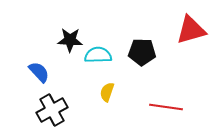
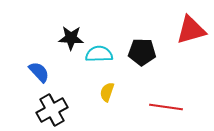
black star: moved 1 px right, 2 px up
cyan semicircle: moved 1 px right, 1 px up
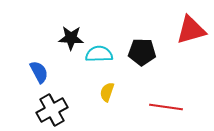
blue semicircle: rotated 15 degrees clockwise
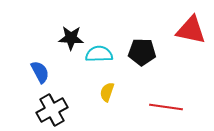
red triangle: rotated 28 degrees clockwise
blue semicircle: moved 1 px right
